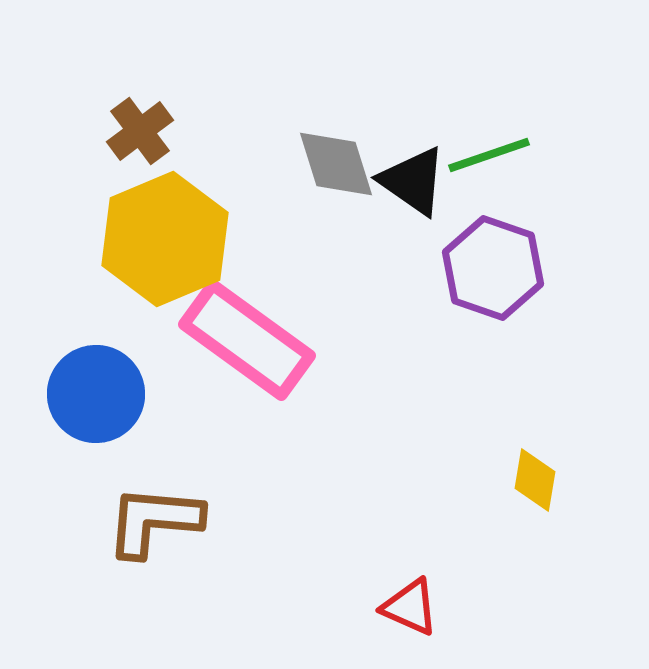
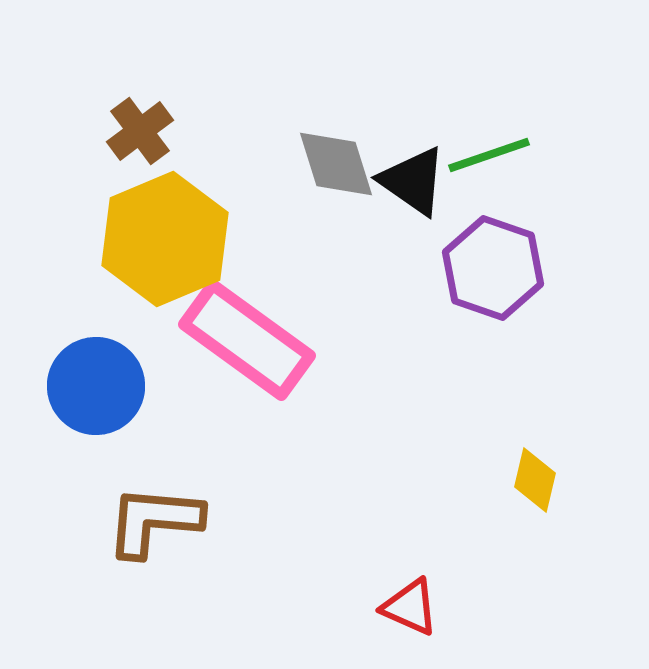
blue circle: moved 8 px up
yellow diamond: rotated 4 degrees clockwise
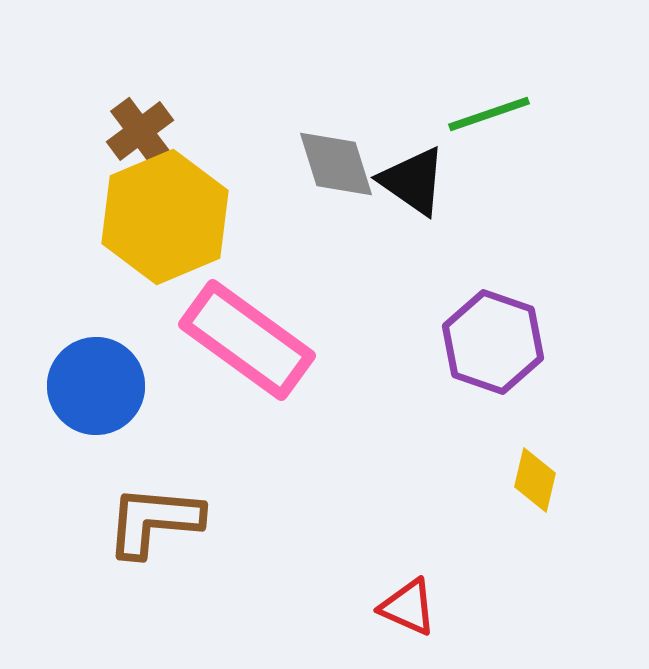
green line: moved 41 px up
yellow hexagon: moved 22 px up
purple hexagon: moved 74 px down
red triangle: moved 2 px left
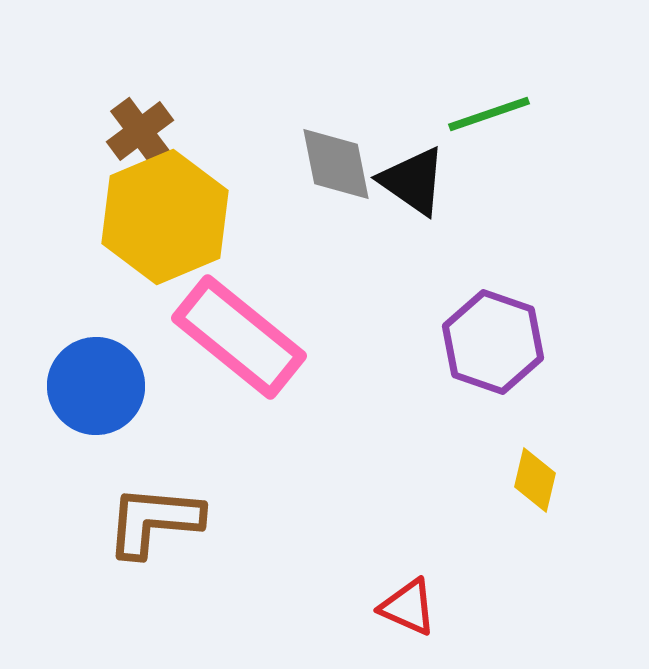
gray diamond: rotated 6 degrees clockwise
pink rectangle: moved 8 px left, 3 px up; rotated 3 degrees clockwise
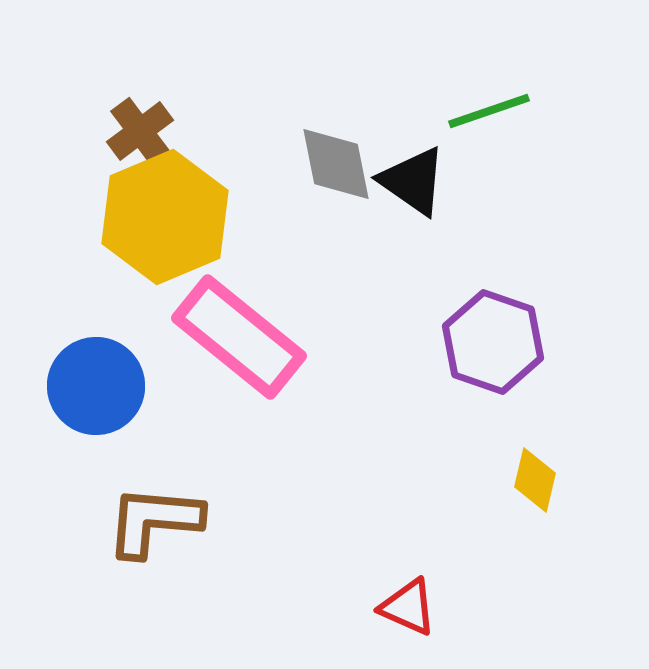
green line: moved 3 px up
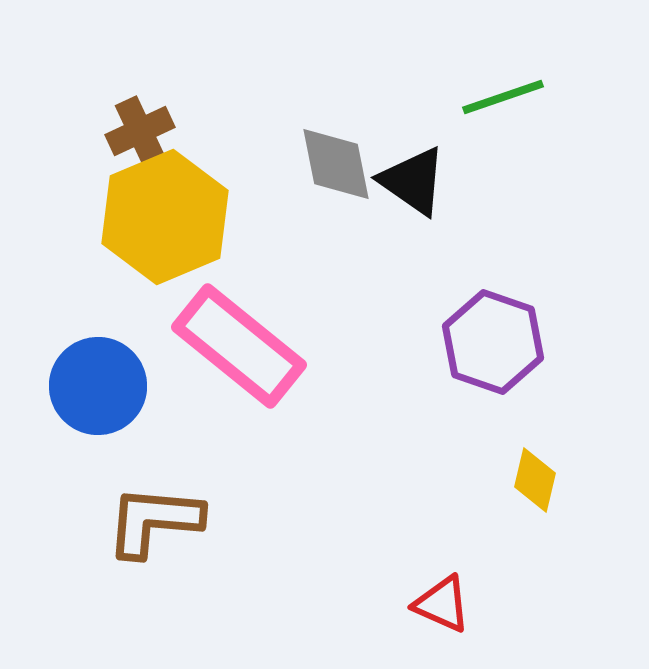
green line: moved 14 px right, 14 px up
brown cross: rotated 12 degrees clockwise
pink rectangle: moved 9 px down
blue circle: moved 2 px right
red triangle: moved 34 px right, 3 px up
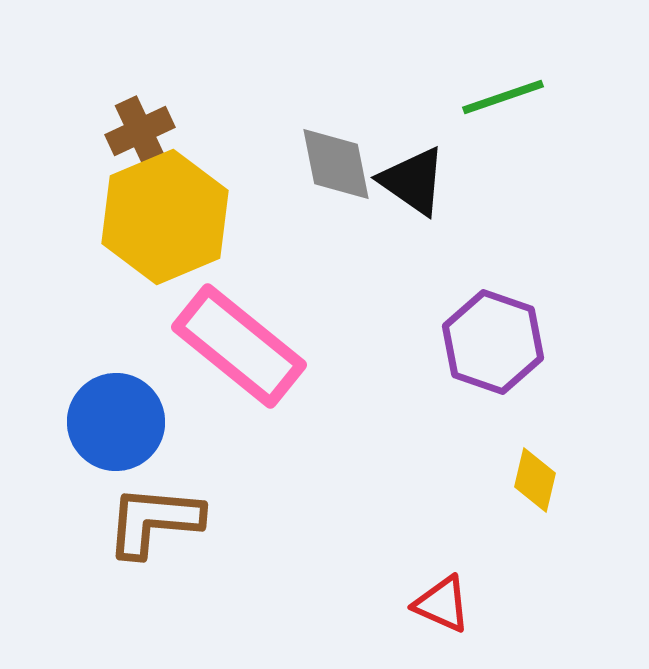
blue circle: moved 18 px right, 36 px down
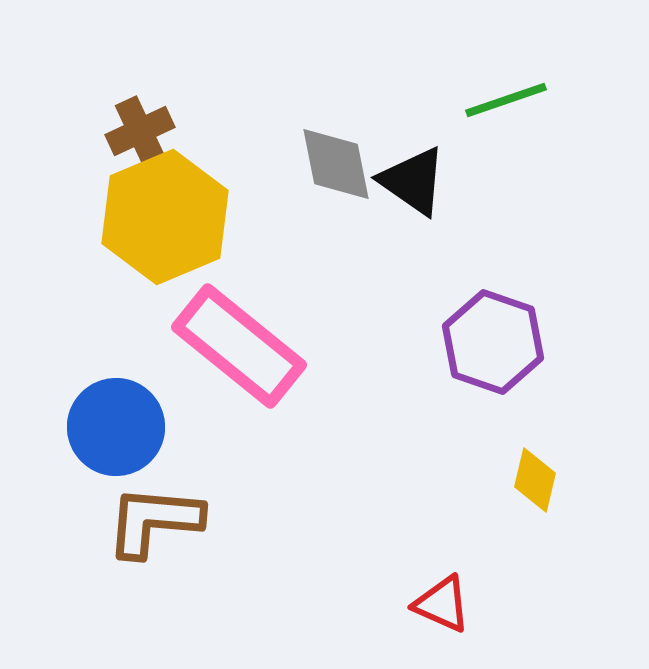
green line: moved 3 px right, 3 px down
blue circle: moved 5 px down
